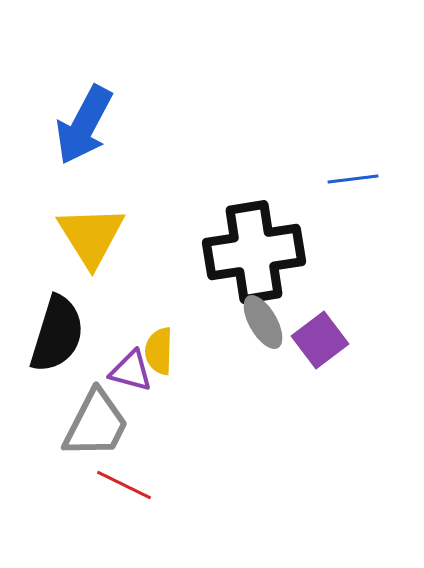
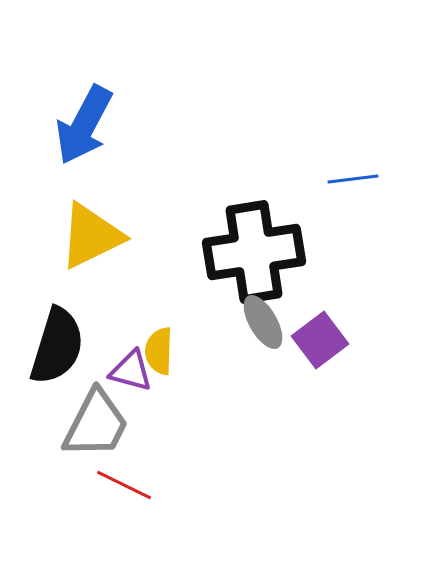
yellow triangle: rotated 36 degrees clockwise
black semicircle: moved 12 px down
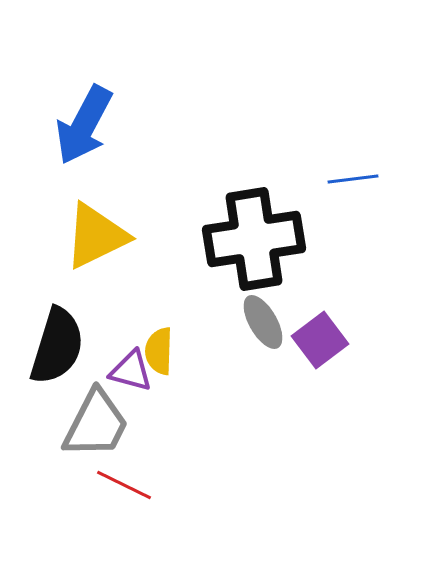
yellow triangle: moved 5 px right
black cross: moved 13 px up
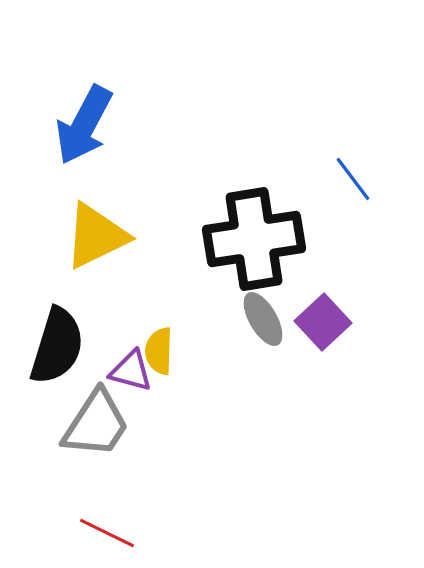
blue line: rotated 60 degrees clockwise
gray ellipse: moved 3 px up
purple square: moved 3 px right, 18 px up; rotated 6 degrees counterclockwise
gray trapezoid: rotated 6 degrees clockwise
red line: moved 17 px left, 48 px down
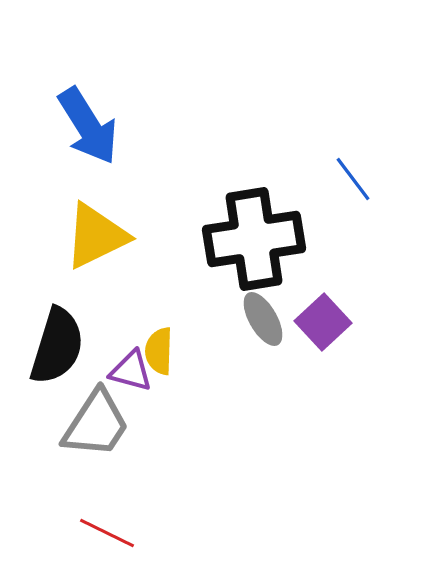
blue arrow: moved 4 px right, 1 px down; rotated 60 degrees counterclockwise
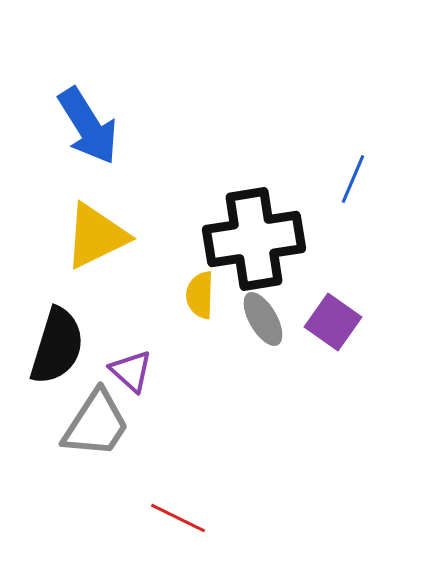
blue line: rotated 60 degrees clockwise
purple square: moved 10 px right; rotated 12 degrees counterclockwise
yellow semicircle: moved 41 px right, 56 px up
purple triangle: rotated 27 degrees clockwise
red line: moved 71 px right, 15 px up
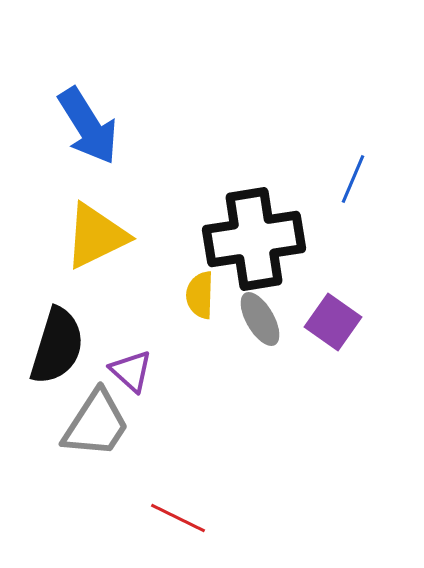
gray ellipse: moved 3 px left
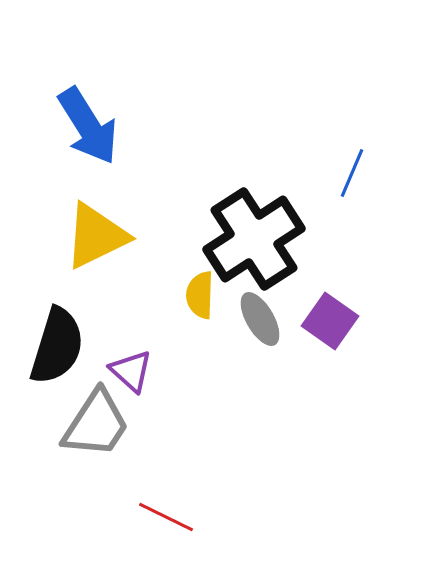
blue line: moved 1 px left, 6 px up
black cross: rotated 24 degrees counterclockwise
purple square: moved 3 px left, 1 px up
red line: moved 12 px left, 1 px up
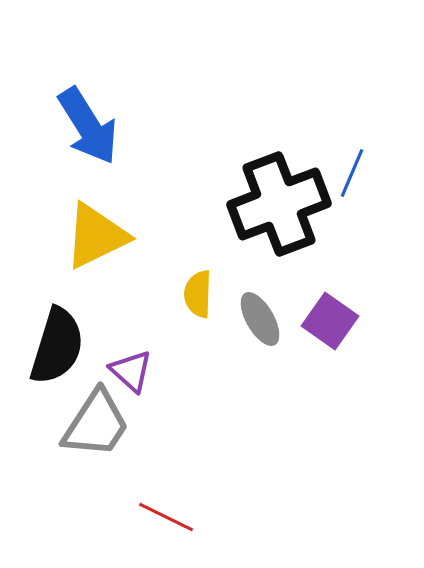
black cross: moved 25 px right, 35 px up; rotated 12 degrees clockwise
yellow semicircle: moved 2 px left, 1 px up
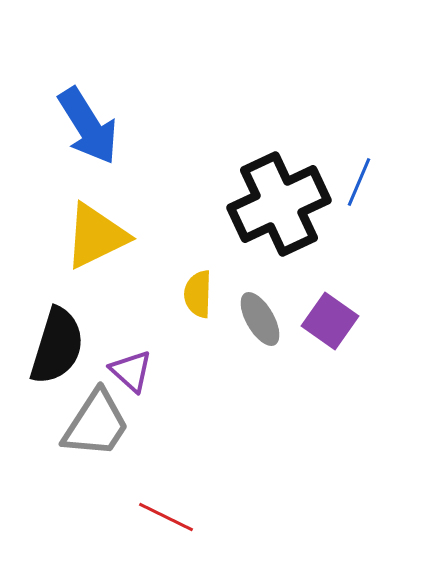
blue line: moved 7 px right, 9 px down
black cross: rotated 4 degrees counterclockwise
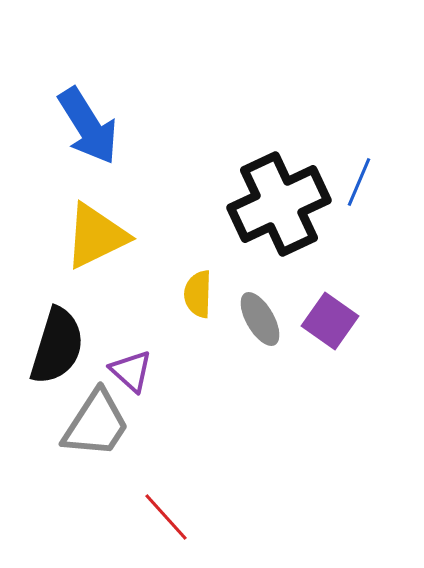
red line: rotated 22 degrees clockwise
